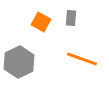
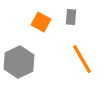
gray rectangle: moved 1 px up
orange line: rotated 40 degrees clockwise
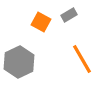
gray rectangle: moved 2 px left, 2 px up; rotated 56 degrees clockwise
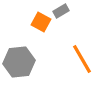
gray rectangle: moved 8 px left, 4 px up
gray hexagon: rotated 20 degrees clockwise
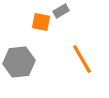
orange square: rotated 18 degrees counterclockwise
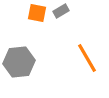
orange square: moved 4 px left, 9 px up
orange line: moved 5 px right, 1 px up
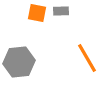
gray rectangle: rotated 28 degrees clockwise
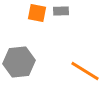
orange line: moved 2 px left, 13 px down; rotated 28 degrees counterclockwise
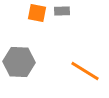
gray rectangle: moved 1 px right
gray hexagon: rotated 8 degrees clockwise
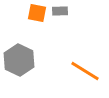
gray rectangle: moved 2 px left
gray hexagon: moved 2 px up; rotated 24 degrees clockwise
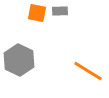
orange line: moved 3 px right
